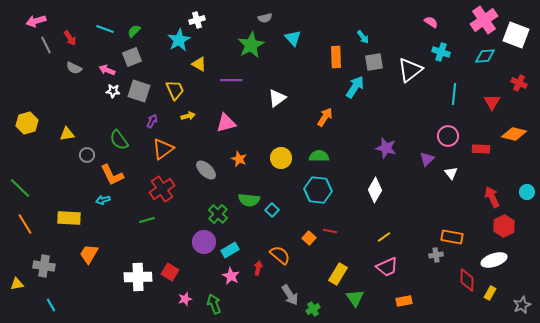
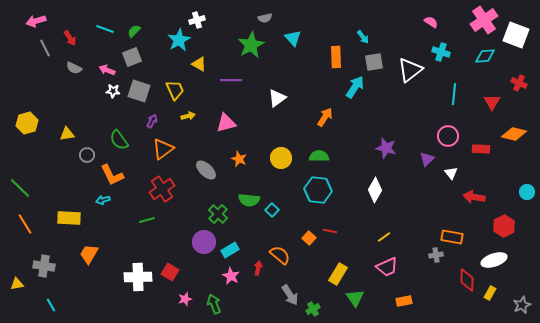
gray line at (46, 45): moved 1 px left, 3 px down
red arrow at (492, 197): moved 18 px left; rotated 55 degrees counterclockwise
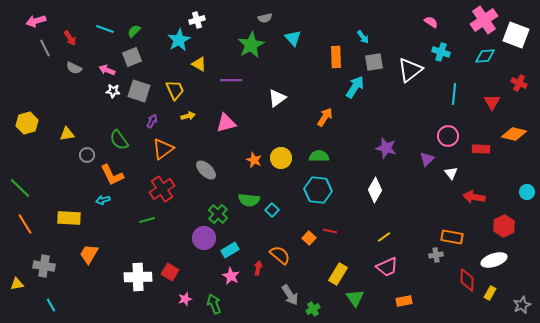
orange star at (239, 159): moved 15 px right, 1 px down
purple circle at (204, 242): moved 4 px up
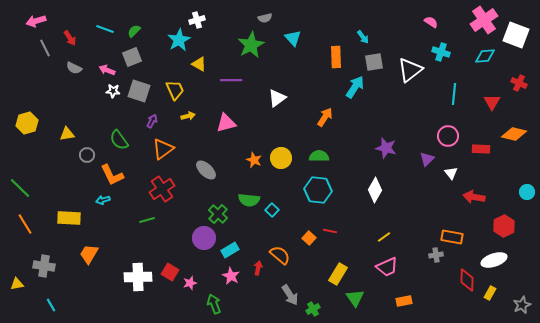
pink star at (185, 299): moved 5 px right, 16 px up
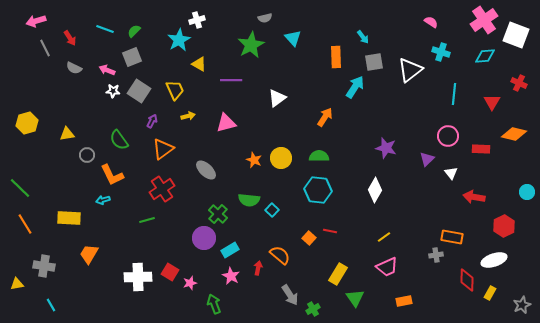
gray square at (139, 91): rotated 15 degrees clockwise
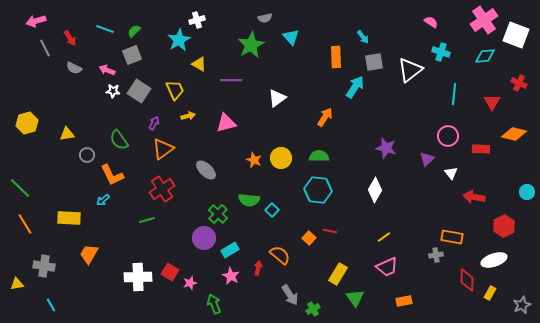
cyan triangle at (293, 38): moved 2 px left, 1 px up
gray square at (132, 57): moved 2 px up
purple arrow at (152, 121): moved 2 px right, 2 px down
cyan arrow at (103, 200): rotated 24 degrees counterclockwise
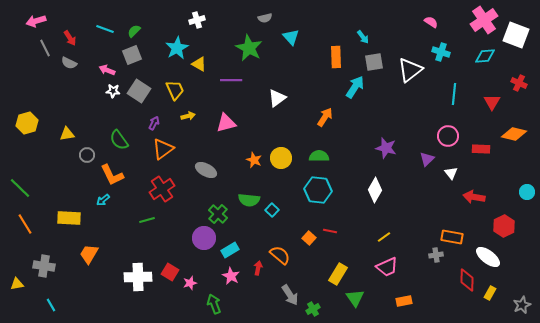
cyan star at (179, 40): moved 2 px left, 8 px down
green star at (251, 45): moved 2 px left, 3 px down; rotated 16 degrees counterclockwise
gray semicircle at (74, 68): moved 5 px left, 5 px up
gray ellipse at (206, 170): rotated 15 degrees counterclockwise
white ellipse at (494, 260): moved 6 px left, 3 px up; rotated 55 degrees clockwise
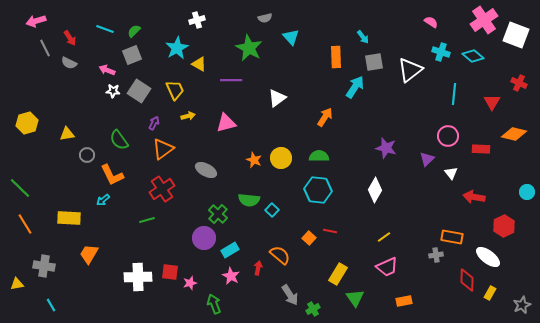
cyan diamond at (485, 56): moved 12 px left; rotated 45 degrees clockwise
red square at (170, 272): rotated 24 degrees counterclockwise
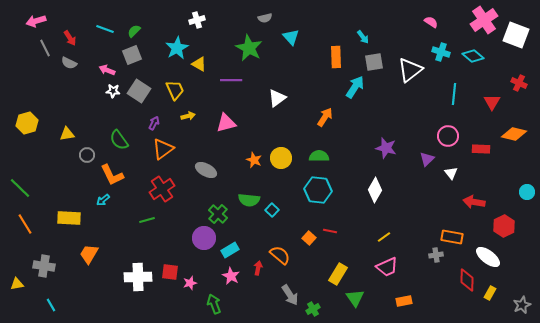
red arrow at (474, 197): moved 5 px down
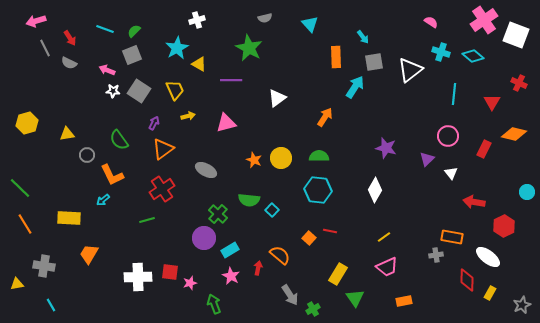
cyan triangle at (291, 37): moved 19 px right, 13 px up
red rectangle at (481, 149): moved 3 px right; rotated 66 degrees counterclockwise
